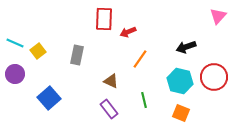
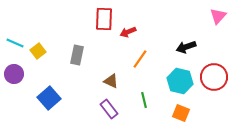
purple circle: moved 1 px left
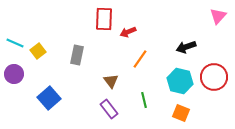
brown triangle: rotated 28 degrees clockwise
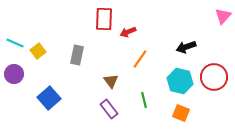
pink triangle: moved 5 px right
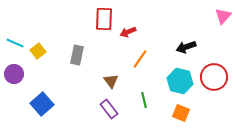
blue square: moved 7 px left, 6 px down
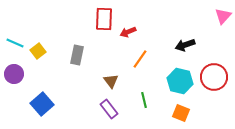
black arrow: moved 1 px left, 2 px up
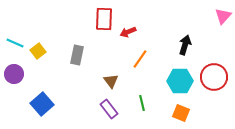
black arrow: rotated 126 degrees clockwise
cyan hexagon: rotated 15 degrees counterclockwise
green line: moved 2 px left, 3 px down
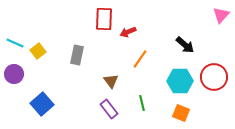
pink triangle: moved 2 px left, 1 px up
black arrow: rotated 114 degrees clockwise
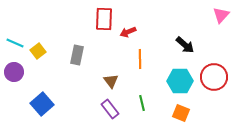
orange line: rotated 36 degrees counterclockwise
purple circle: moved 2 px up
purple rectangle: moved 1 px right
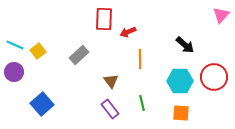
cyan line: moved 2 px down
gray rectangle: moved 2 px right; rotated 36 degrees clockwise
orange square: rotated 18 degrees counterclockwise
